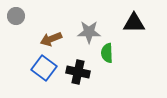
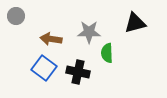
black triangle: moved 1 px right; rotated 15 degrees counterclockwise
brown arrow: rotated 30 degrees clockwise
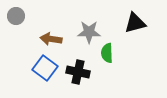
blue square: moved 1 px right
